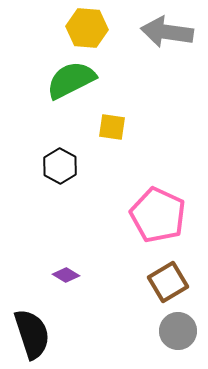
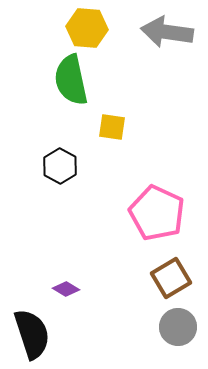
green semicircle: rotated 75 degrees counterclockwise
pink pentagon: moved 1 px left, 2 px up
purple diamond: moved 14 px down
brown square: moved 3 px right, 4 px up
gray circle: moved 4 px up
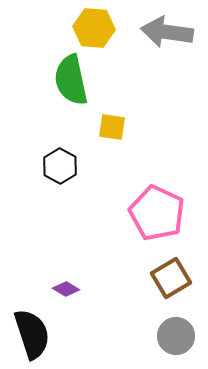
yellow hexagon: moved 7 px right
gray circle: moved 2 px left, 9 px down
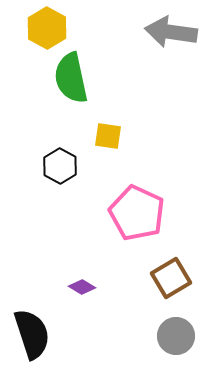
yellow hexagon: moved 47 px left; rotated 24 degrees clockwise
gray arrow: moved 4 px right
green semicircle: moved 2 px up
yellow square: moved 4 px left, 9 px down
pink pentagon: moved 20 px left
purple diamond: moved 16 px right, 2 px up
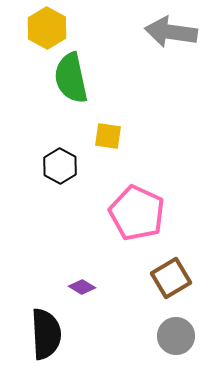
black semicircle: moved 14 px right; rotated 15 degrees clockwise
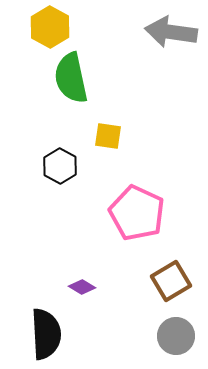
yellow hexagon: moved 3 px right, 1 px up
brown square: moved 3 px down
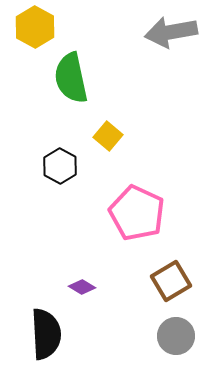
yellow hexagon: moved 15 px left
gray arrow: rotated 18 degrees counterclockwise
yellow square: rotated 32 degrees clockwise
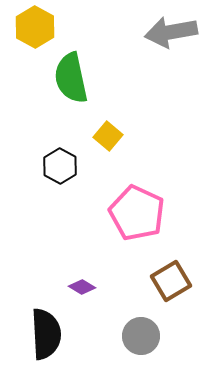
gray circle: moved 35 px left
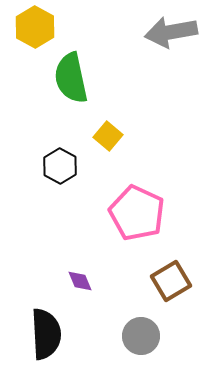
purple diamond: moved 2 px left, 6 px up; rotated 36 degrees clockwise
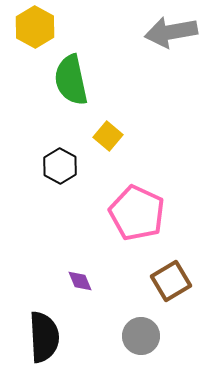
green semicircle: moved 2 px down
black semicircle: moved 2 px left, 3 px down
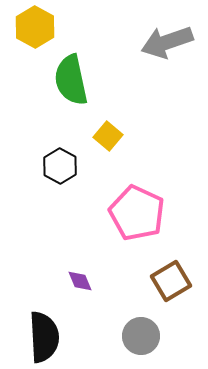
gray arrow: moved 4 px left, 10 px down; rotated 9 degrees counterclockwise
